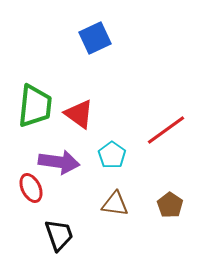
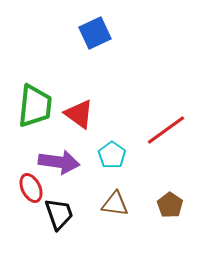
blue square: moved 5 px up
black trapezoid: moved 21 px up
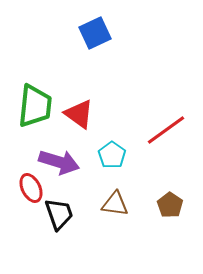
purple arrow: rotated 9 degrees clockwise
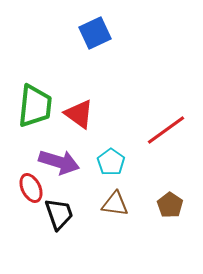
cyan pentagon: moved 1 px left, 7 px down
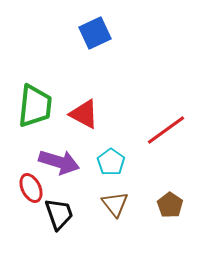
red triangle: moved 5 px right; rotated 8 degrees counterclockwise
brown triangle: rotated 44 degrees clockwise
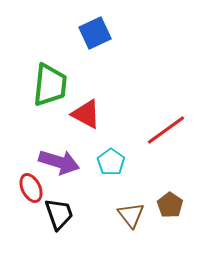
green trapezoid: moved 15 px right, 21 px up
red triangle: moved 2 px right
brown triangle: moved 16 px right, 11 px down
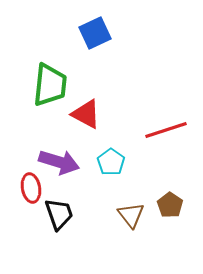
red line: rotated 18 degrees clockwise
red ellipse: rotated 16 degrees clockwise
